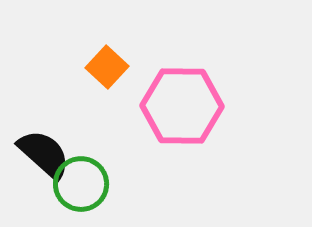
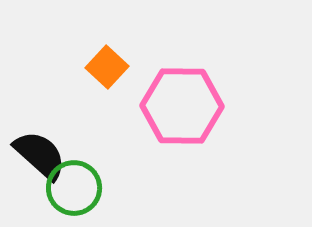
black semicircle: moved 4 px left, 1 px down
green circle: moved 7 px left, 4 px down
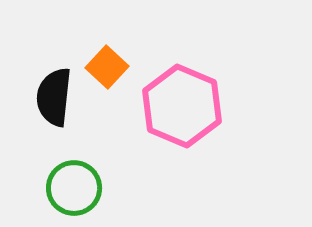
pink hexagon: rotated 22 degrees clockwise
black semicircle: moved 14 px right, 58 px up; rotated 126 degrees counterclockwise
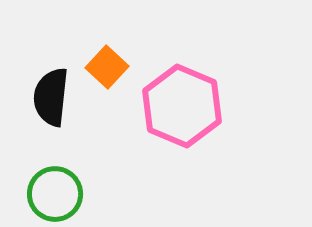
black semicircle: moved 3 px left
green circle: moved 19 px left, 6 px down
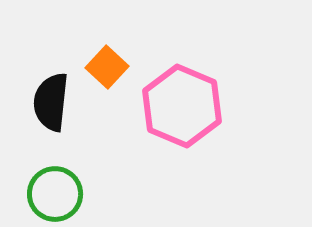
black semicircle: moved 5 px down
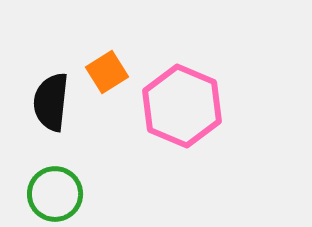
orange square: moved 5 px down; rotated 15 degrees clockwise
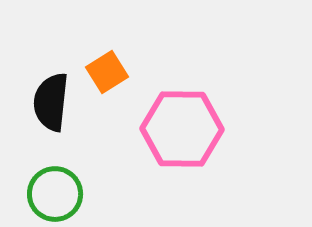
pink hexagon: moved 23 px down; rotated 22 degrees counterclockwise
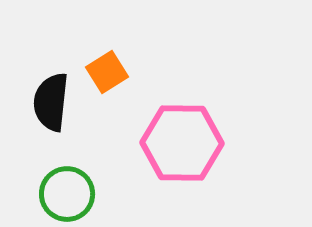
pink hexagon: moved 14 px down
green circle: moved 12 px right
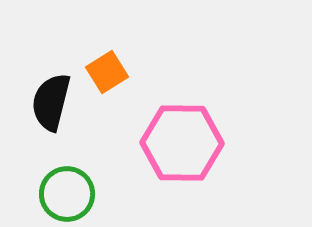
black semicircle: rotated 8 degrees clockwise
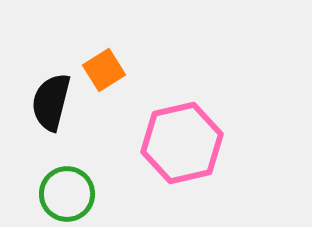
orange square: moved 3 px left, 2 px up
pink hexagon: rotated 14 degrees counterclockwise
